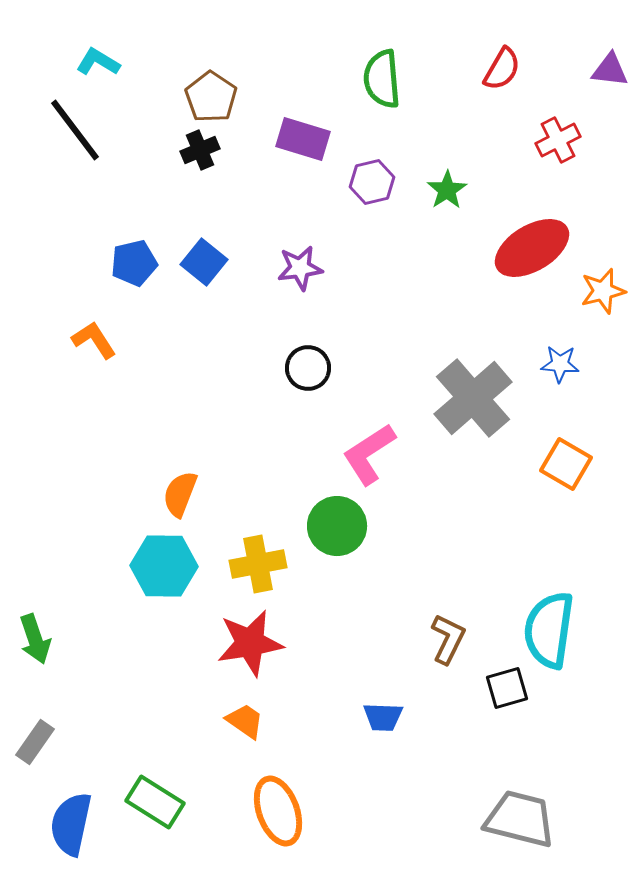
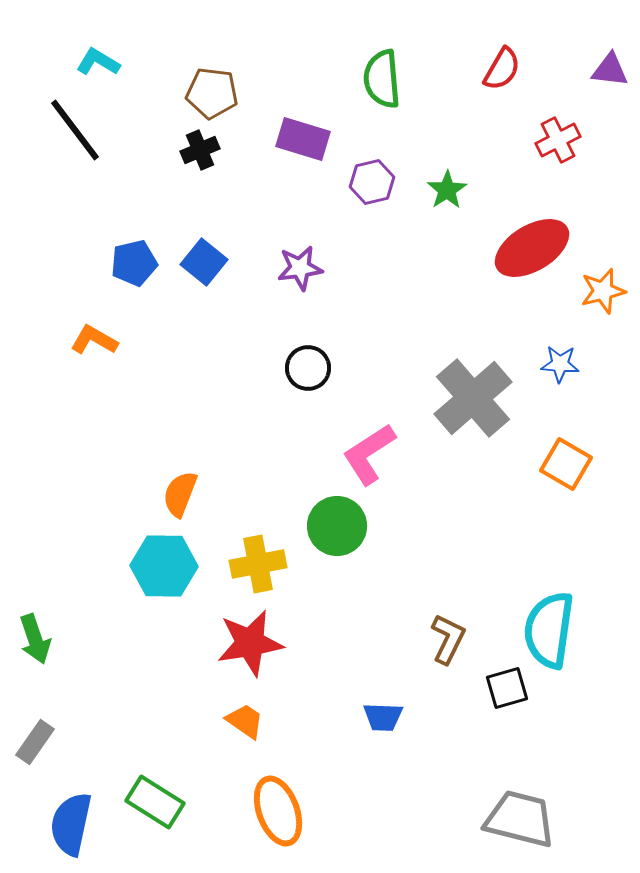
brown pentagon: moved 1 px right, 4 px up; rotated 27 degrees counterclockwise
orange L-shape: rotated 27 degrees counterclockwise
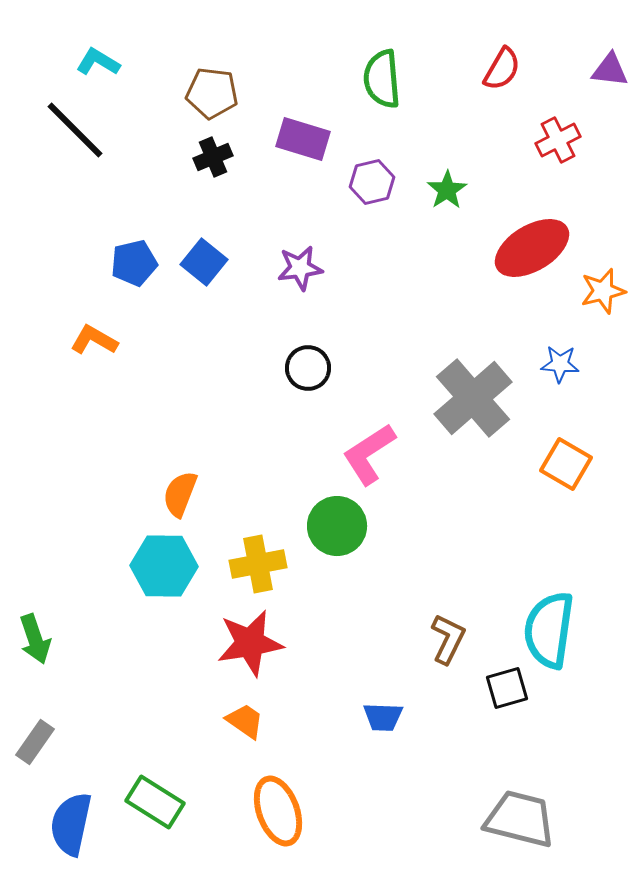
black line: rotated 8 degrees counterclockwise
black cross: moved 13 px right, 7 px down
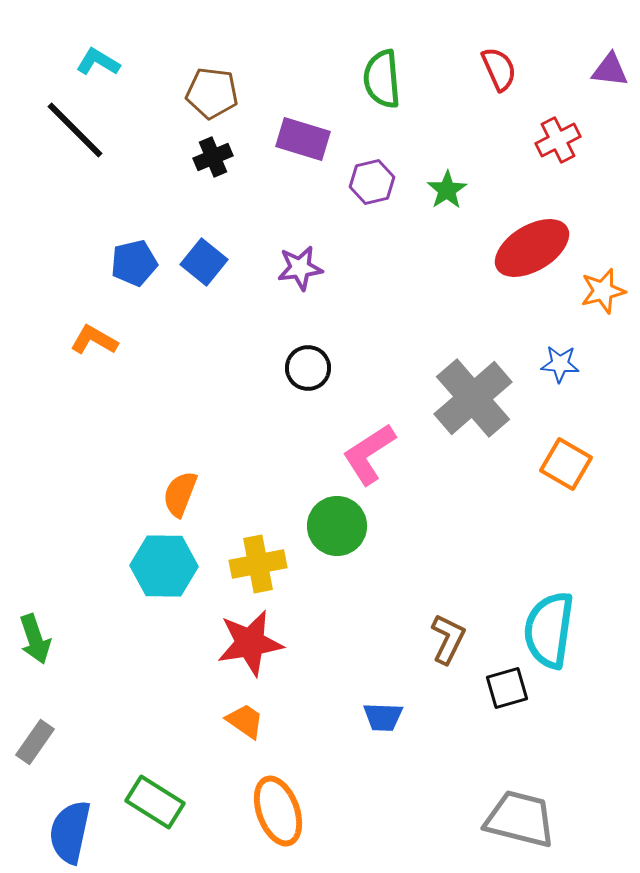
red semicircle: moved 3 px left; rotated 54 degrees counterclockwise
blue semicircle: moved 1 px left, 8 px down
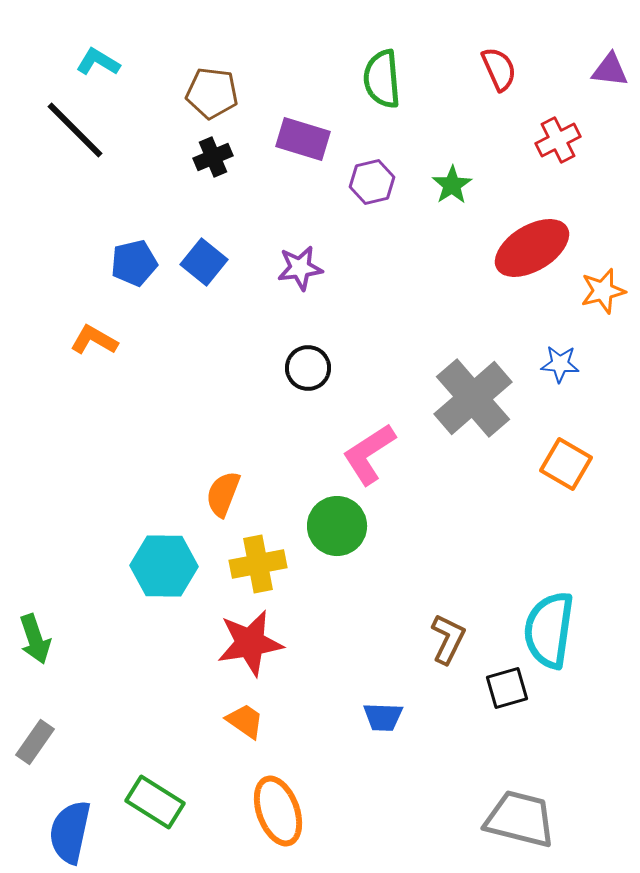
green star: moved 5 px right, 5 px up
orange semicircle: moved 43 px right
